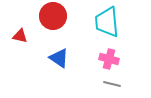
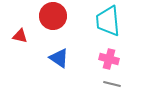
cyan trapezoid: moved 1 px right, 1 px up
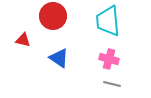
red triangle: moved 3 px right, 4 px down
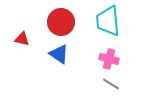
red circle: moved 8 px right, 6 px down
red triangle: moved 1 px left, 1 px up
blue triangle: moved 4 px up
gray line: moved 1 px left; rotated 18 degrees clockwise
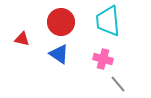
pink cross: moved 6 px left
gray line: moved 7 px right; rotated 18 degrees clockwise
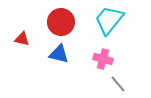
cyan trapezoid: moved 1 px right, 1 px up; rotated 44 degrees clockwise
blue triangle: rotated 20 degrees counterclockwise
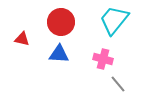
cyan trapezoid: moved 5 px right
blue triangle: rotated 10 degrees counterclockwise
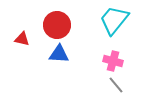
red circle: moved 4 px left, 3 px down
pink cross: moved 10 px right, 2 px down
gray line: moved 2 px left, 1 px down
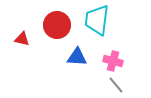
cyan trapezoid: moved 17 px left; rotated 32 degrees counterclockwise
blue triangle: moved 18 px right, 3 px down
